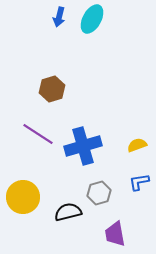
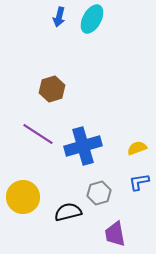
yellow semicircle: moved 3 px down
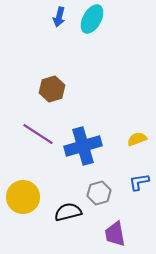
yellow semicircle: moved 9 px up
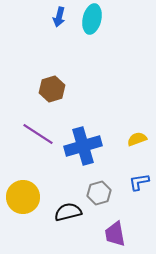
cyan ellipse: rotated 16 degrees counterclockwise
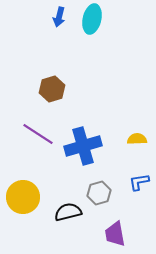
yellow semicircle: rotated 18 degrees clockwise
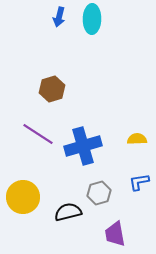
cyan ellipse: rotated 12 degrees counterclockwise
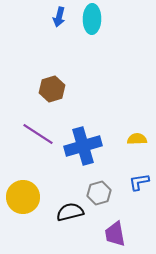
black semicircle: moved 2 px right
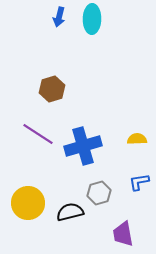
yellow circle: moved 5 px right, 6 px down
purple trapezoid: moved 8 px right
